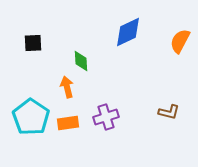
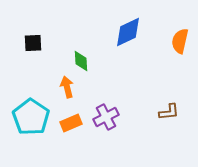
orange semicircle: rotated 15 degrees counterclockwise
brown L-shape: rotated 20 degrees counterclockwise
purple cross: rotated 10 degrees counterclockwise
orange rectangle: moved 3 px right; rotated 15 degrees counterclockwise
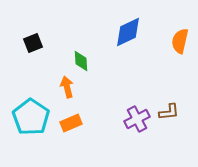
black square: rotated 18 degrees counterclockwise
purple cross: moved 31 px right, 2 px down
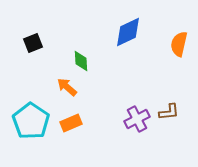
orange semicircle: moved 1 px left, 3 px down
orange arrow: rotated 35 degrees counterclockwise
cyan pentagon: moved 4 px down
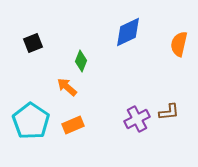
green diamond: rotated 25 degrees clockwise
orange rectangle: moved 2 px right, 2 px down
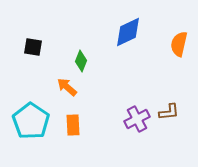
black square: moved 4 px down; rotated 30 degrees clockwise
orange rectangle: rotated 70 degrees counterclockwise
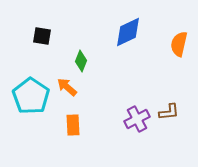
black square: moved 9 px right, 11 px up
cyan pentagon: moved 25 px up
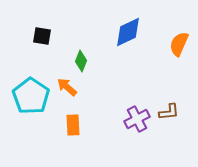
orange semicircle: rotated 10 degrees clockwise
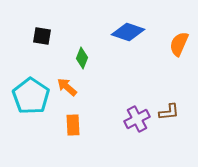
blue diamond: rotated 44 degrees clockwise
green diamond: moved 1 px right, 3 px up
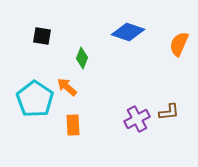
cyan pentagon: moved 4 px right, 3 px down
